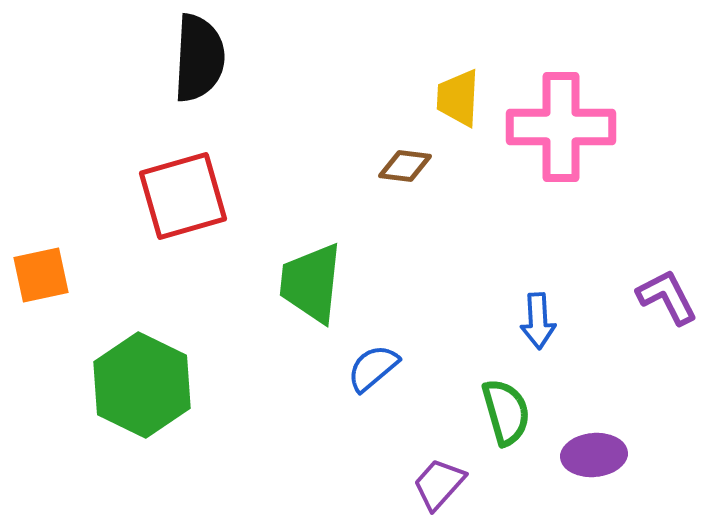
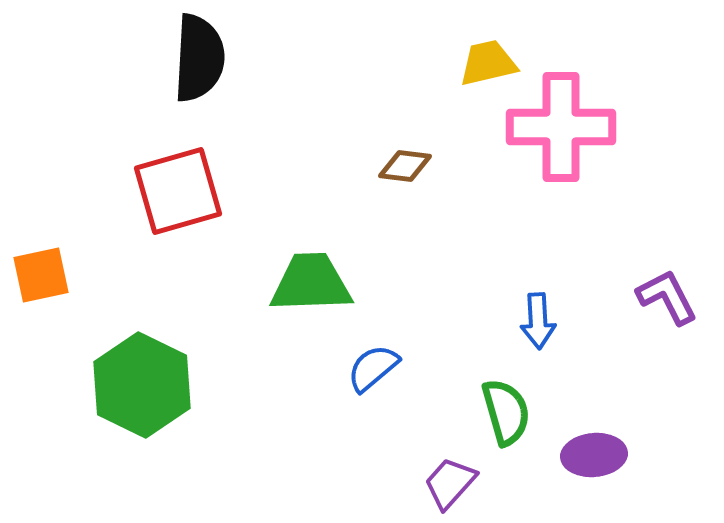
yellow trapezoid: moved 30 px right, 35 px up; rotated 74 degrees clockwise
red square: moved 5 px left, 5 px up
green trapezoid: rotated 82 degrees clockwise
purple trapezoid: moved 11 px right, 1 px up
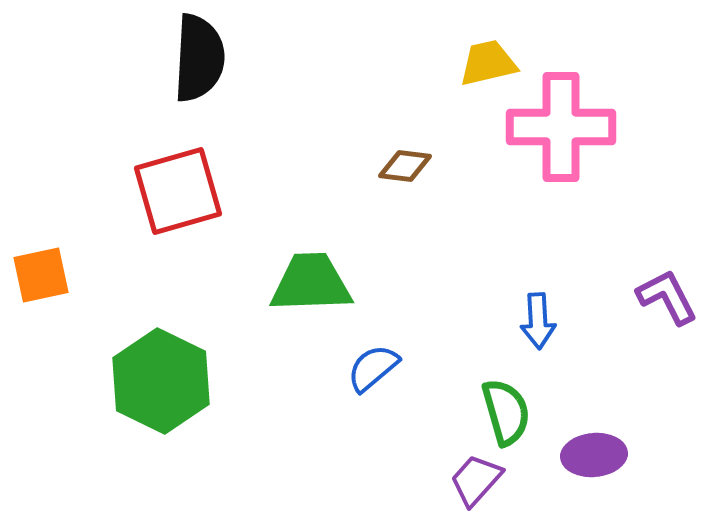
green hexagon: moved 19 px right, 4 px up
purple trapezoid: moved 26 px right, 3 px up
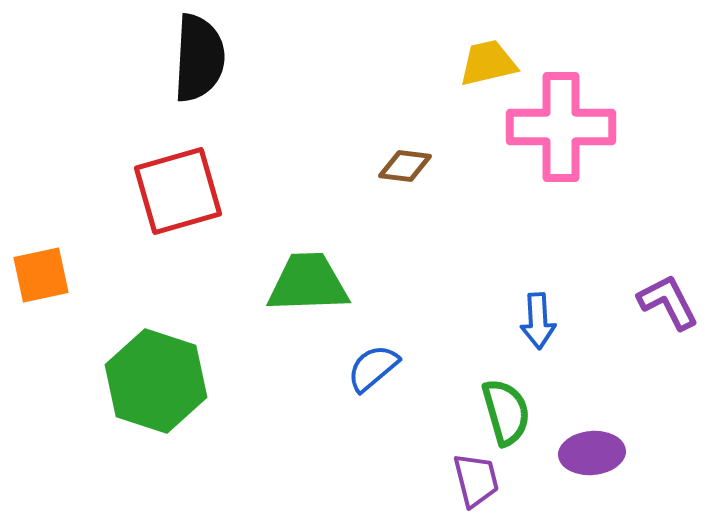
green trapezoid: moved 3 px left
purple L-shape: moved 1 px right, 5 px down
green hexagon: moved 5 px left; rotated 8 degrees counterclockwise
purple ellipse: moved 2 px left, 2 px up
purple trapezoid: rotated 124 degrees clockwise
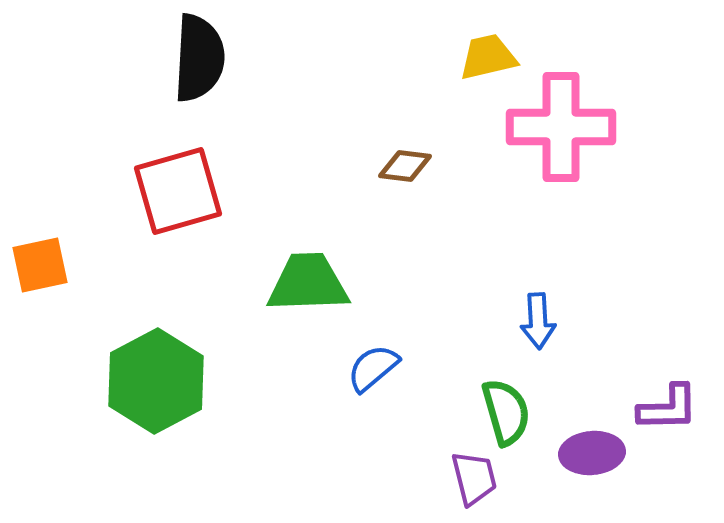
yellow trapezoid: moved 6 px up
orange square: moved 1 px left, 10 px up
purple L-shape: moved 106 px down; rotated 116 degrees clockwise
green hexagon: rotated 14 degrees clockwise
purple trapezoid: moved 2 px left, 2 px up
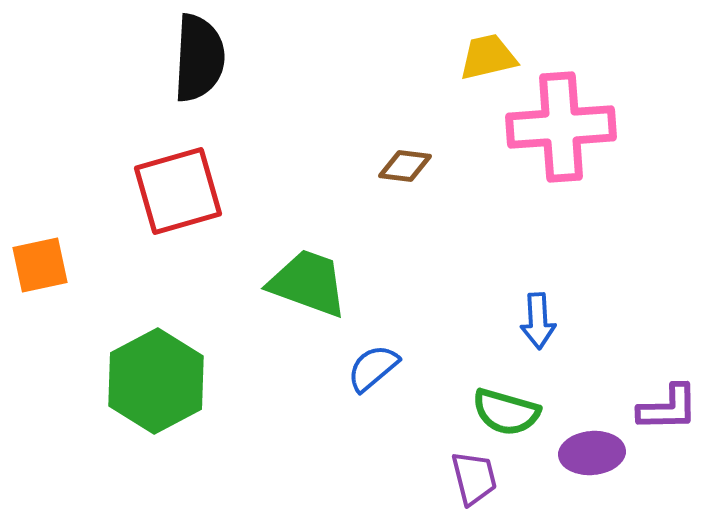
pink cross: rotated 4 degrees counterclockwise
green trapezoid: rotated 22 degrees clockwise
green semicircle: rotated 122 degrees clockwise
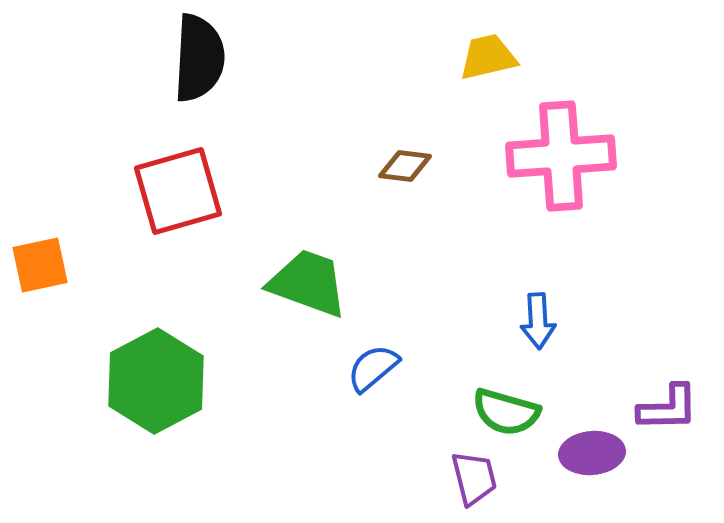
pink cross: moved 29 px down
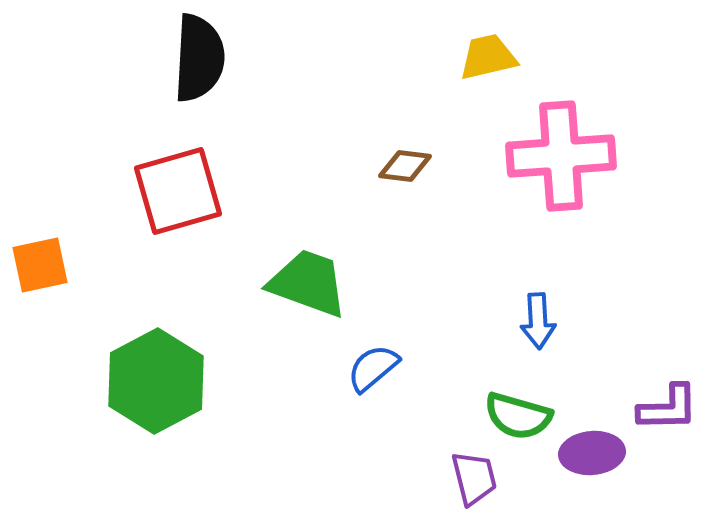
green semicircle: moved 12 px right, 4 px down
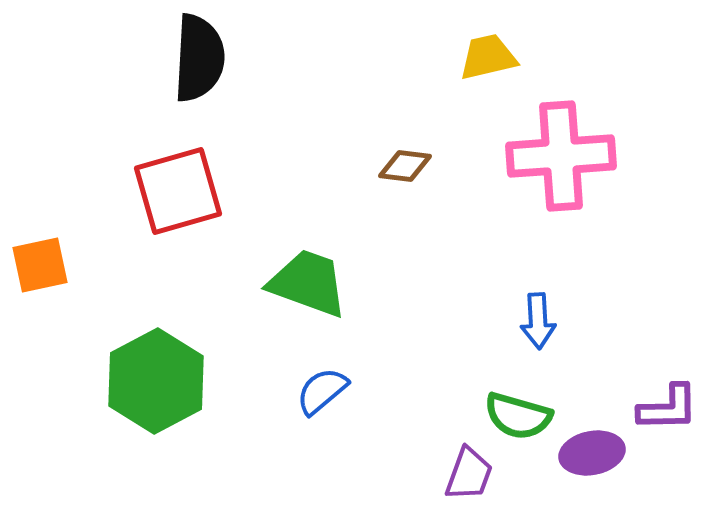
blue semicircle: moved 51 px left, 23 px down
purple ellipse: rotated 6 degrees counterclockwise
purple trapezoid: moved 5 px left, 4 px up; rotated 34 degrees clockwise
